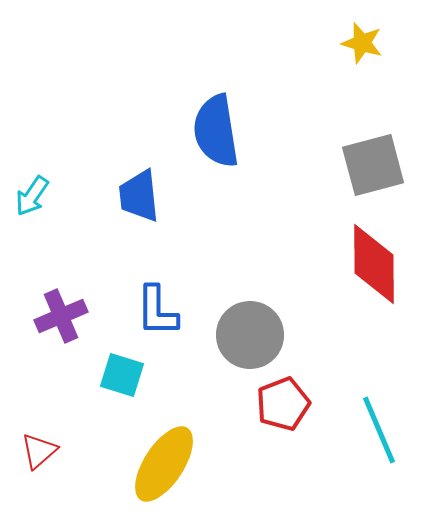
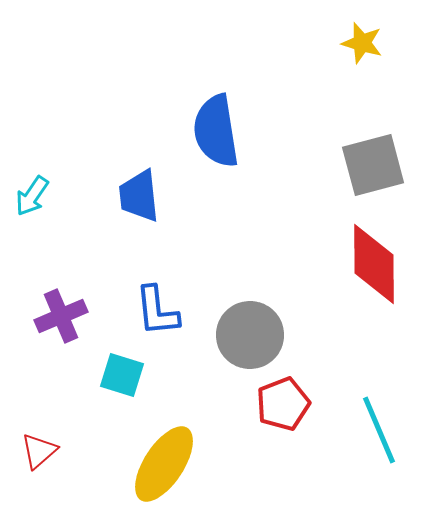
blue L-shape: rotated 6 degrees counterclockwise
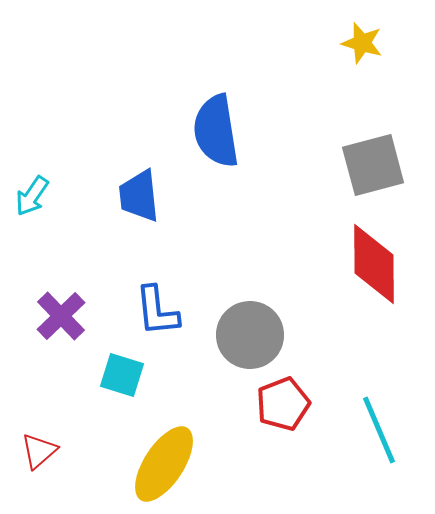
purple cross: rotated 21 degrees counterclockwise
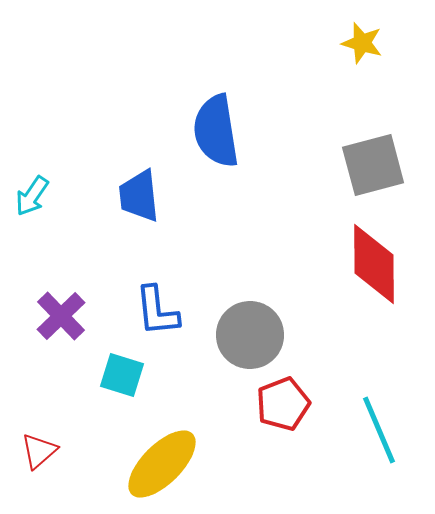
yellow ellipse: moved 2 px left; rotated 12 degrees clockwise
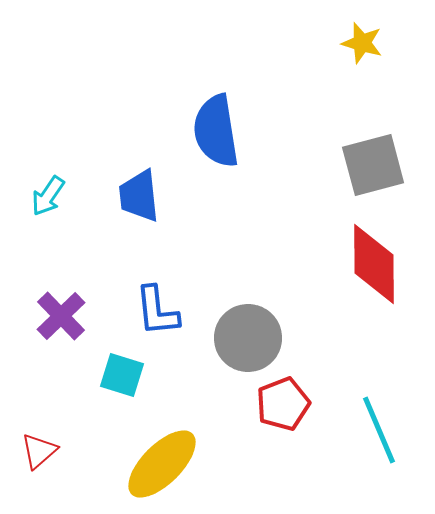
cyan arrow: moved 16 px right
gray circle: moved 2 px left, 3 px down
